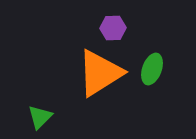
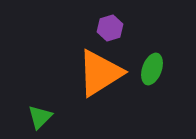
purple hexagon: moved 3 px left; rotated 15 degrees counterclockwise
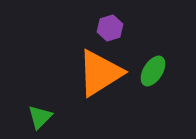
green ellipse: moved 1 px right, 2 px down; rotated 12 degrees clockwise
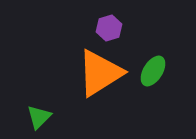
purple hexagon: moved 1 px left
green triangle: moved 1 px left
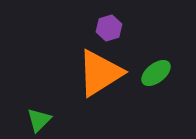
green ellipse: moved 3 px right, 2 px down; rotated 20 degrees clockwise
green triangle: moved 3 px down
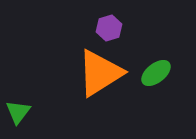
green triangle: moved 21 px left, 8 px up; rotated 8 degrees counterclockwise
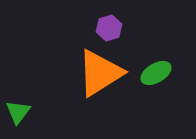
green ellipse: rotated 8 degrees clockwise
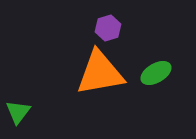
purple hexagon: moved 1 px left
orange triangle: rotated 22 degrees clockwise
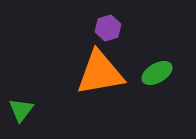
green ellipse: moved 1 px right
green triangle: moved 3 px right, 2 px up
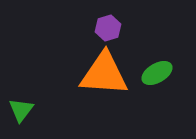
orange triangle: moved 4 px right, 1 px down; rotated 14 degrees clockwise
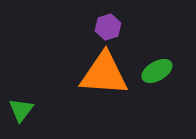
purple hexagon: moved 1 px up
green ellipse: moved 2 px up
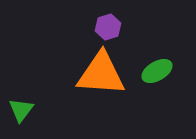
orange triangle: moved 3 px left
